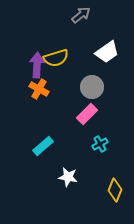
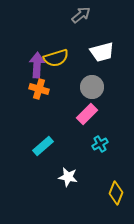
white trapezoid: moved 5 px left; rotated 20 degrees clockwise
orange cross: rotated 12 degrees counterclockwise
yellow diamond: moved 1 px right, 3 px down
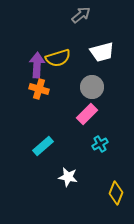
yellow semicircle: moved 2 px right
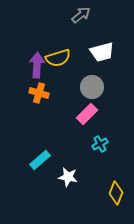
orange cross: moved 4 px down
cyan rectangle: moved 3 px left, 14 px down
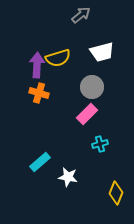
cyan cross: rotated 14 degrees clockwise
cyan rectangle: moved 2 px down
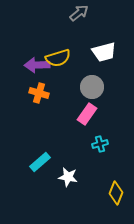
gray arrow: moved 2 px left, 2 px up
white trapezoid: moved 2 px right
purple arrow: rotated 95 degrees counterclockwise
pink rectangle: rotated 10 degrees counterclockwise
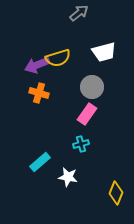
purple arrow: rotated 20 degrees counterclockwise
cyan cross: moved 19 px left
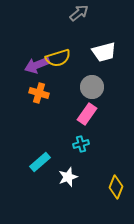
white star: rotated 30 degrees counterclockwise
yellow diamond: moved 6 px up
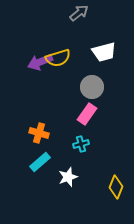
purple arrow: moved 3 px right, 3 px up
orange cross: moved 40 px down
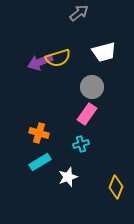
cyan rectangle: rotated 10 degrees clockwise
